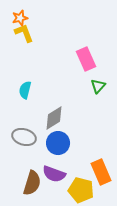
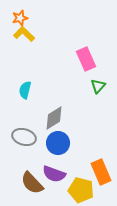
yellow L-shape: moved 1 px down; rotated 25 degrees counterclockwise
brown semicircle: rotated 120 degrees clockwise
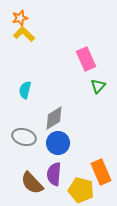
purple semicircle: rotated 75 degrees clockwise
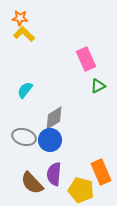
orange star: rotated 21 degrees clockwise
green triangle: rotated 21 degrees clockwise
cyan semicircle: rotated 24 degrees clockwise
blue circle: moved 8 px left, 3 px up
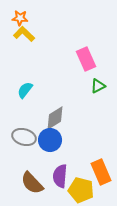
gray diamond: moved 1 px right
purple semicircle: moved 6 px right, 2 px down
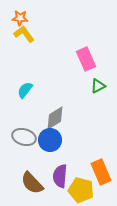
yellow L-shape: rotated 10 degrees clockwise
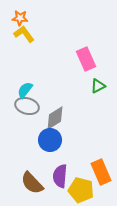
gray ellipse: moved 3 px right, 31 px up
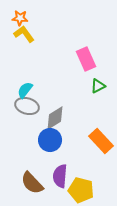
orange rectangle: moved 31 px up; rotated 20 degrees counterclockwise
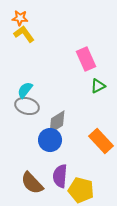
gray diamond: moved 2 px right, 4 px down
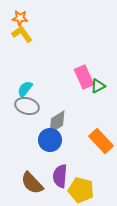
yellow L-shape: moved 2 px left
pink rectangle: moved 2 px left, 18 px down
cyan semicircle: moved 1 px up
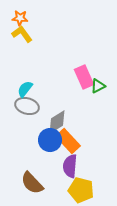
orange rectangle: moved 33 px left
purple semicircle: moved 10 px right, 10 px up
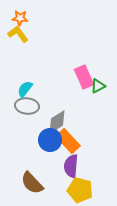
yellow L-shape: moved 4 px left
gray ellipse: rotated 10 degrees counterclockwise
purple semicircle: moved 1 px right
yellow pentagon: moved 1 px left
